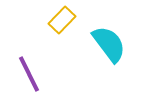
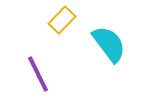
purple line: moved 9 px right
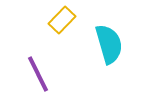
cyan semicircle: rotated 21 degrees clockwise
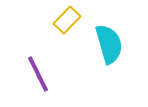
yellow rectangle: moved 5 px right
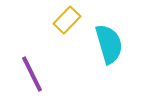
purple line: moved 6 px left
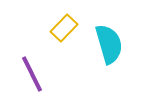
yellow rectangle: moved 3 px left, 8 px down
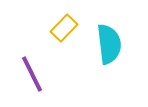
cyan semicircle: rotated 9 degrees clockwise
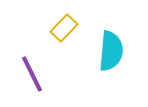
cyan semicircle: moved 2 px right, 7 px down; rotated 12 degrees clockwise
